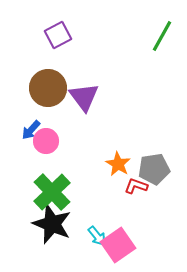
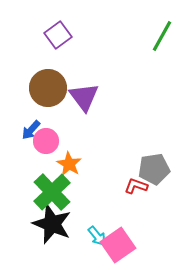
purple square: rotated 8 degrees counterclockwise
orange star: moved 49 px left
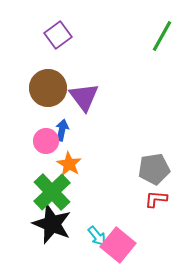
blue arrow: moved 31 px right; rotated 150 degrees clockwise
red L-shape: moved 20 px right, 13 px down; rotated 15 degrees counterclockwise
pink square: rotated 16 degrees counterclockwise
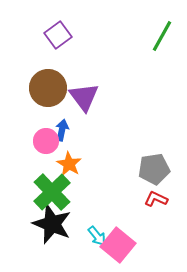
red L-shape: rotated 20 degrees clockwise
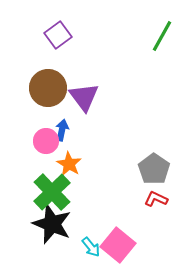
gray pentagon: rotated 28 degrees counterclockwise
cyan arrow: moved 6 px left, 11 px down
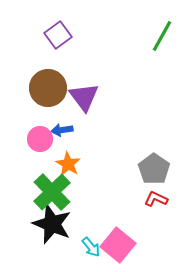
blue arrow: rotated 110 degrees counterclockwise
pink circle: moved 6 px left, 2 px up
orange star: moved 1 px left
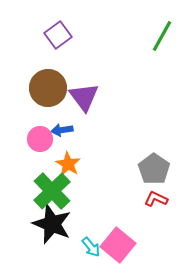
green cross: moved 1 px up
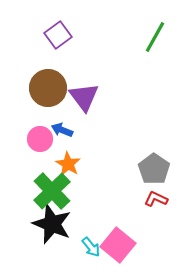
green line: moved 7 px left, 1 px down
blue arrow: rotated 30 degrees clockwise
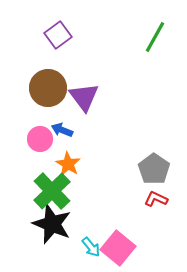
pink square: moved 3 px down
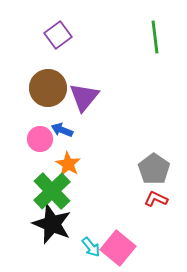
green line: rotated 36 degrees counterclockwise
purple triangle: rotated 16 degrees clockwise
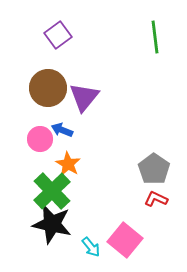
black star: rotated 9 degrees counterclockwise
pink square: moved 7 px right, 8 px up
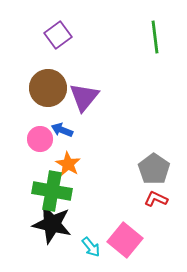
green cross: rotated 36 degrees counterclockwise
